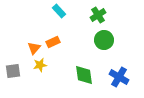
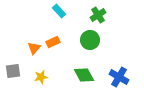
green circle: moved 14 px left
yellow star: moved 1 px right, 12 px down
green diamond: rotated 20 degrees counterclockwise
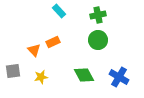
green cross: rotated 21 degrees clockwise
green circle: moved 8 px right
orange triangle: moved 2 px down; rotated 24 degrees counterclockwise
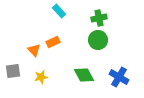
green cross: moved 1 px right, 3 px down
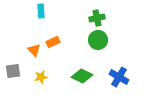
cyan rectangle: moved 18 px left; rotated 40 degrees clockwise
green cross: moved 2 px left
green diamond: moved 2 px left, 1 px down; rotated 35 degrees counterclockwise
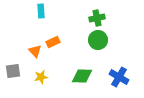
orange triangle: moved 1 px right, 1 px down
green diamond: rotated 25 degrees counterclockwise
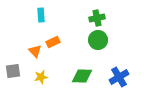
cyan rectangle: moved 4 px down
blue cross: rotated 30 degrees clockwise
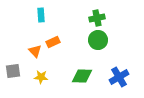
yellow star: rotated 16 degrees clockwise
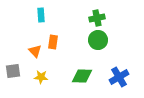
orange rectangle: rotated 56 degrees counterclockwise
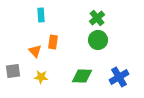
green cross: rotated 28 degrees counterclockwise
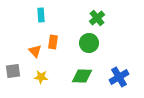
green circle: moved 9 px left, 3 px down
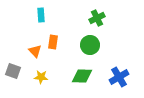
green cross: rotated 14 degrees clockwise
green circle: moved 1 px right, 2 px down
gray square: rotated 28 degrees clockwise
